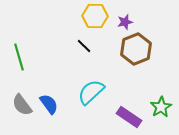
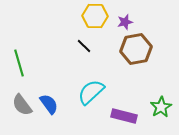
brown hexagon: rotated 12 degrees clockwise
green line: moved 6 px down
purple rectangle: moved 5 px left, 1 px up; rotated 20 degrees counterclockwise
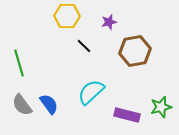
yellow hexagon: moved 28 px left
purple star: moved 16 px left
brown hexagon: moved 1 px left, 2 px down
green star: rotated 15 degrees clockwise
purple rectangle: moved 3 px right, 1 px up
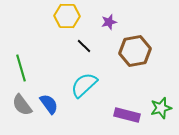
green line: moved 2 px right, 5 px down
cyan semicircle: moved 7 px left, 7 px up
green star: moved 1 px down
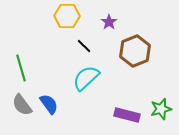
purple star: rotated 21 degrees counterclockwise
brown hexagon: rotated 12 degrees counterclockwise
cyan semicircle: moved 2 px right, 7 px up
green star: moved 1 px down
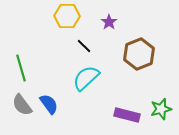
brown hexagon: moved 4 px right, 3 px down
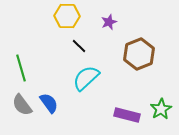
purple star: rotated 14 degrees clockwise
black line: moved 5 px left
blue semicircle: moved 1 px up
green star: rotated 15 degrees counterclockwise
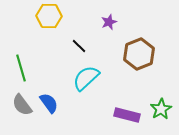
yellow hexagon: moved 18 px left
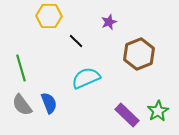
black line: moved 3 px left, 5 px up
cyan semicircle: rotated 20 degrees clockwise
blue semicircle: rotated 15 degrees clockwise
green star: moved 3 px left, 2 px down
purple rectangle: rotated 30 degrees clockwise
